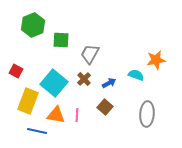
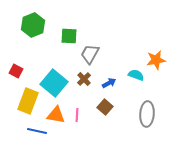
green square: moved 8 px right, 4 px up
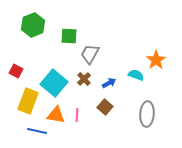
orange star: rotated 24 degrees counterclockwise
